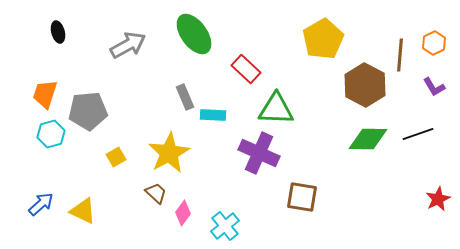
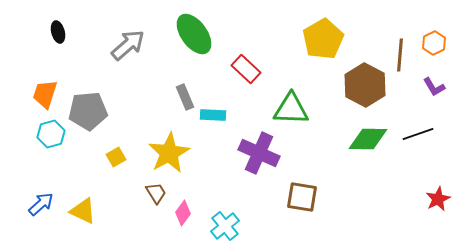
gray arrow: rotated 12 degrees counterclockwise
green triangle: moved 15 px right
brown trapezoid: rotated 15 degrees clockwise
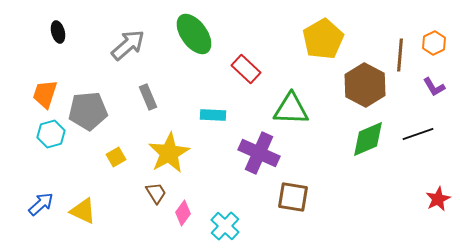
gray rectangle: moved 37 px left
green diamond: rotated 24 degrees counterclockwise
brown square: moved 9 px left
cyan cross: rotated 8 degrees counterclockwise
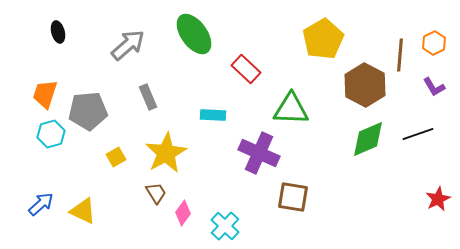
yellow star: moved 3 px left
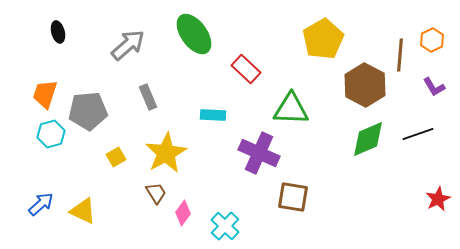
orange hexagon: moved 2 px left, 3 px up
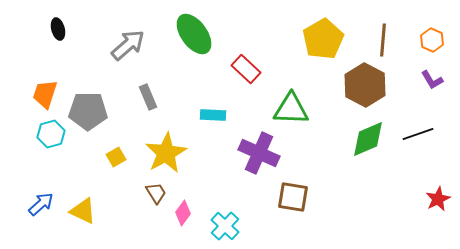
black ellipse: moved 3 px up
orange hexagon: rotated 10 degrees counterclockwise
brown line: moved 17 px left, 15 px up
purple L-shape: moved 2 px left, 7 px up
gray pentagon: rotated 6 degrees clockwise
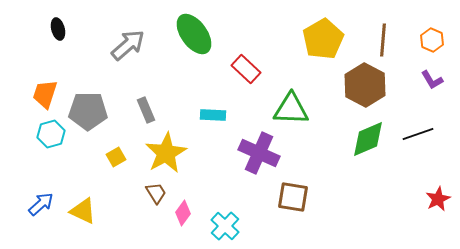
gray rectangle: moved 2 px left, 13 px down
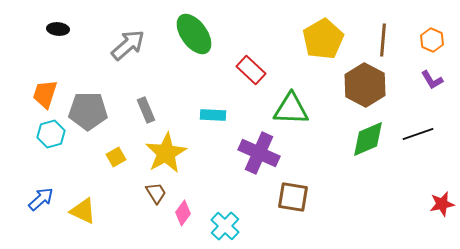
black ellipse: rotated 70 degrees counterclockwise
red rectangle: moved 5 px right, 1 px down
red star: moved 4 px right, 5 px down; rotated 15 degrees clockwise
blue arrow: moved 5 px up
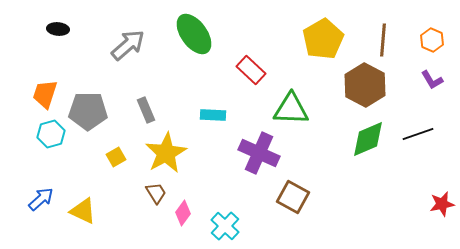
brown square: rotated 20 degrees clockwise
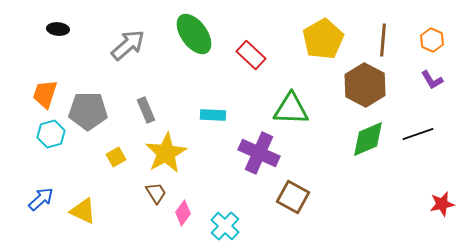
red rectangle: moved 15 px up
